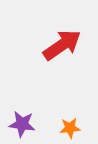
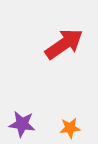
red arrow: moved 2 px right, 1 px up
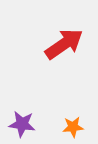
orange star: moved 3 px right, 1 px up
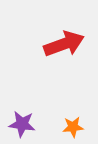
red arrow: rotated 15 degrees clockwise
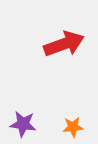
purple star: moved 1 px right
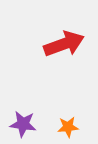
orange star: moved 5 px left
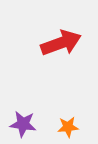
red arrow: moved 3 px left, 1 px up
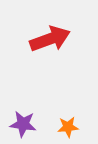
red arrow: moved 11 px left, 4 px up
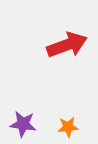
red arrow: moved 17 px right, 6 px down
